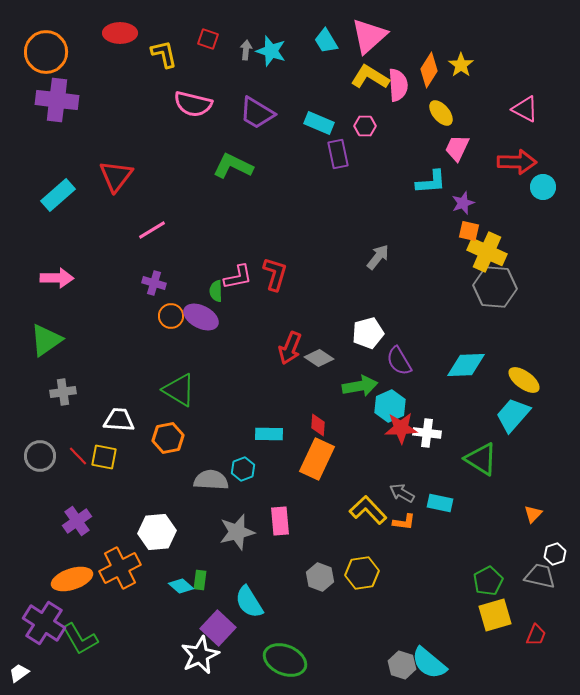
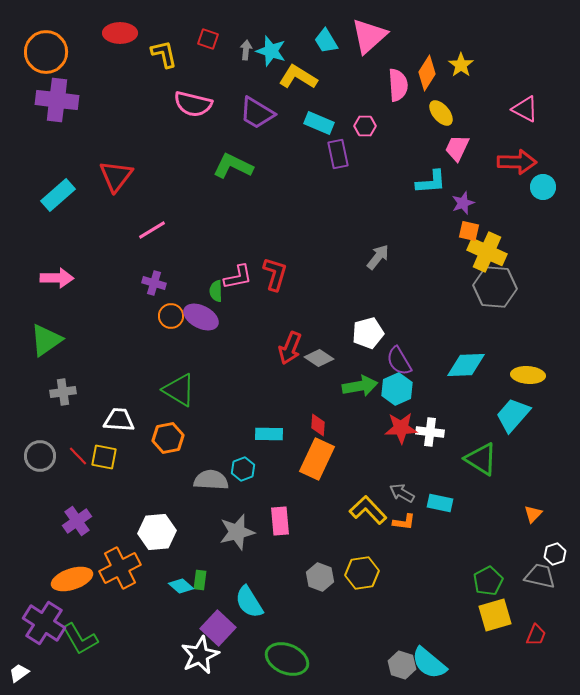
orange diamond at (429, 70): moved 2 px left, 3 px down
yellow L-shape at (370, 77): moved 72 px left
yellow ellipse at (524, 380): moved 4 px right, 5 px up; rotated 32 degrees counterclockwise
cyan hexagon at (390, 406): moved 7 px right, 17 px up
white cross at (427, 433): moved 3 px right, 1 px up
green ellipse at (285, 660): moved 2 px right, 1 px up
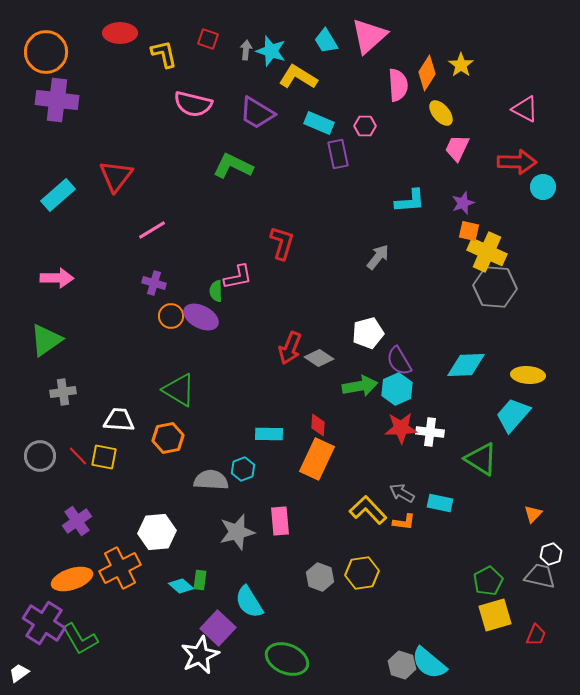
cyan L-shape at (431, 182): moved 21 px left, 19 px down
red L-shape at (275, 274): moved 7 px right, 31 px up
white hexagon at (555, 554): moved 4 px left
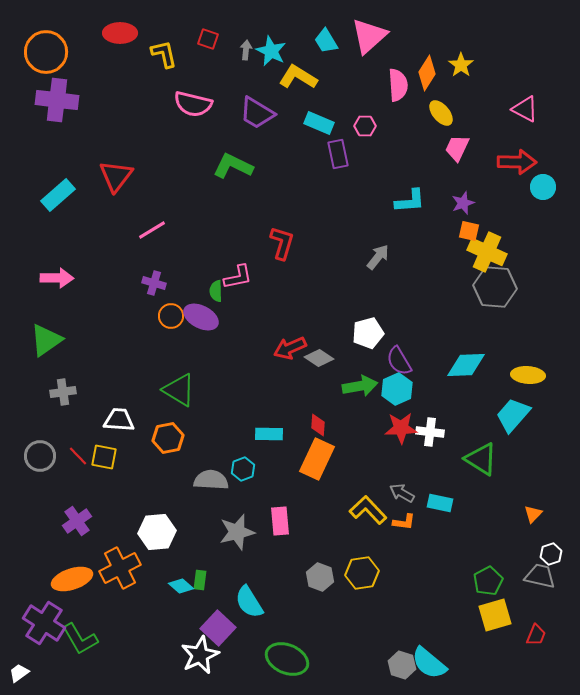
cyan star at (271, 51): rotated 8 degrees clockwise
red arrow at (290, 348): rotated 44 degrees clockwise
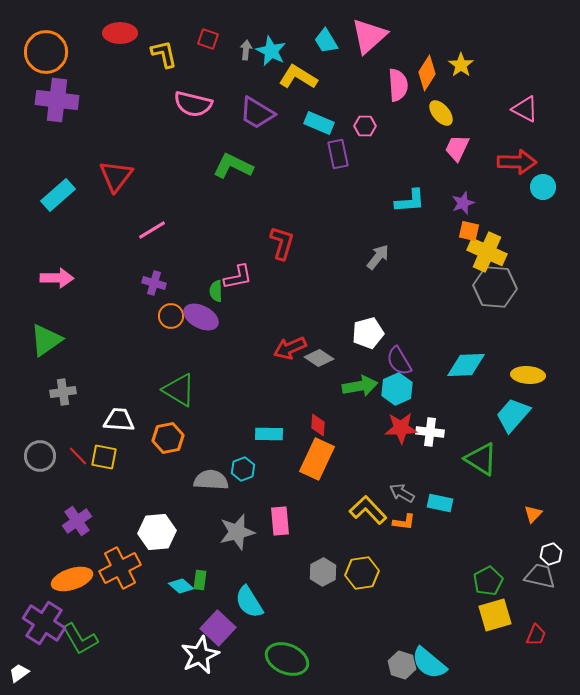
gray hexagon at (320, 577): moved 3 px right, 5 px up; rotated 12 degrees clockwise
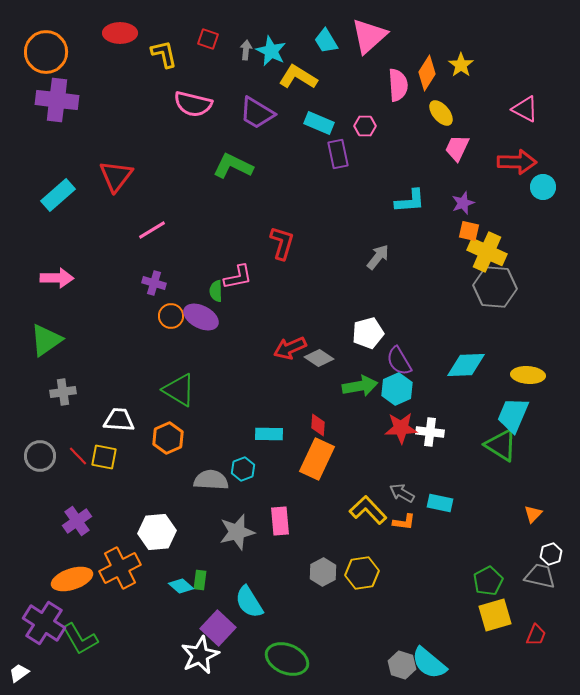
cyan trapezoid at (513, 415): rotated 18 degrees counterclockwise
orange hexagon at (168, 438): rotated 12 degrees counterclockwise
green triangle at (481, 459): moved 20 px right, 14 px up
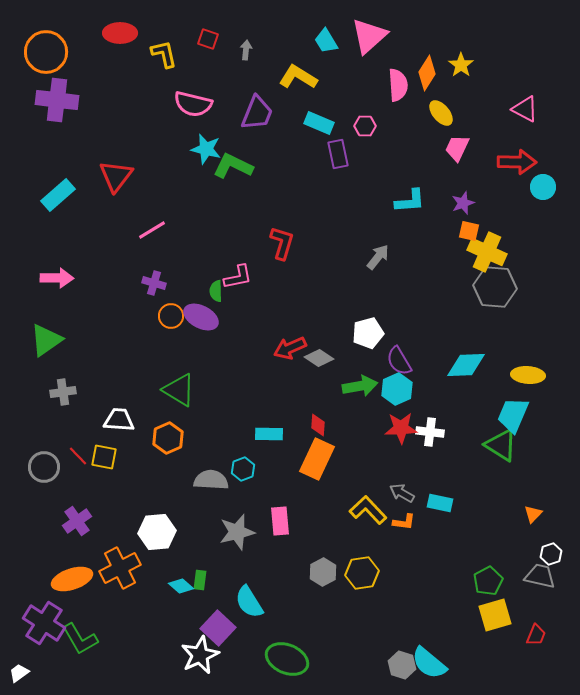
cyan star at (271, 51): moved 65 px left, 98 px down; rotated 12 degrees counterclockwise
purple trapezoid at (257, 113): rotated 99 degrees counterclockwise
gray circle at (40, 456): moved 4 px right, 11 px down
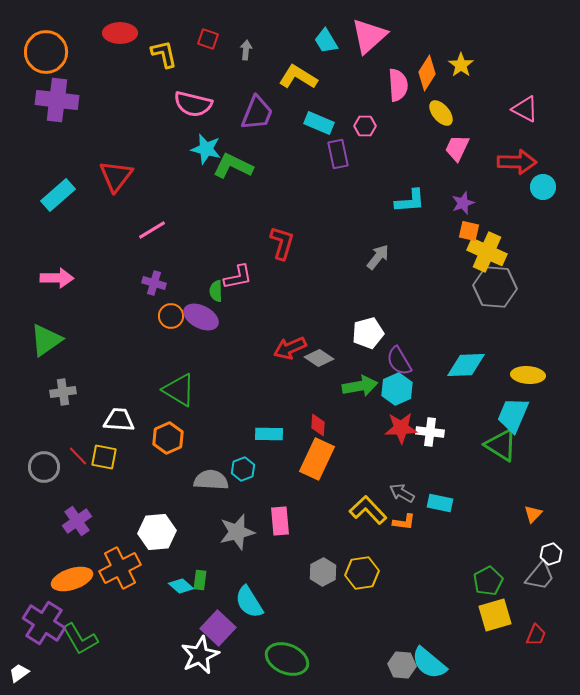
gray trapezoid at (540, 576): rotated 116 degrees clockwise
gray hexagon at (402, 665): rotated 12 degrees counterclockwise
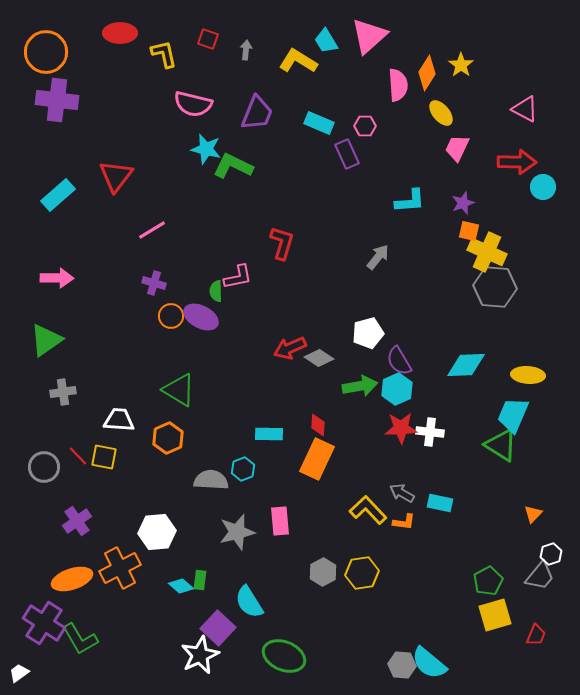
yellow L-shape at (298, 77): moved 16 px up
purple rectangle at (338, 154): moved 9 px right; rotated 12 degrees counterclockwise
green ellipse at (287, 659): moved 3 px left, 3 px up
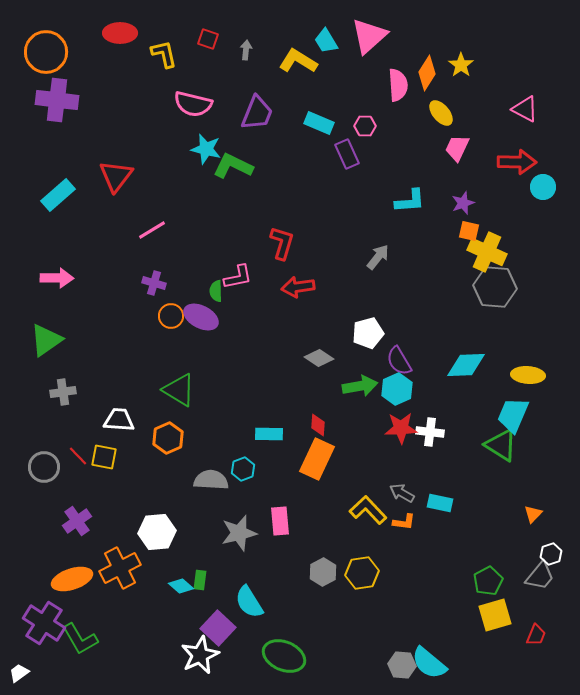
red arrow at (290, 348): moved 8 px right, 61 px up; rotated 16 degrees clockwise
gray star at (237, 532): moved 2 px right, 1 px down
